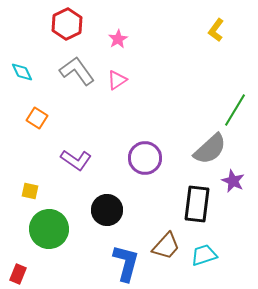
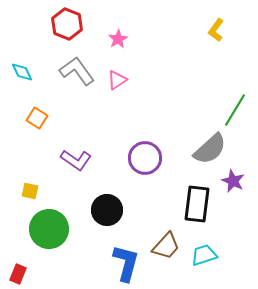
red hexagon: rotated 12 degrees counterclockwise
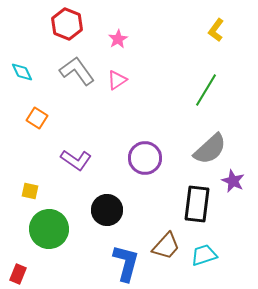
green line: moved 29 px left, 20 px up
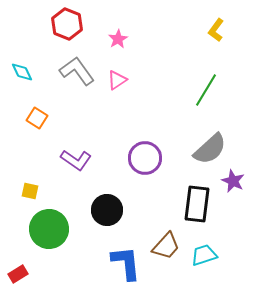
blue L-shape: rotated 21 degrees counterclockwise
red rectangle: rotated 36 degrees clockwise
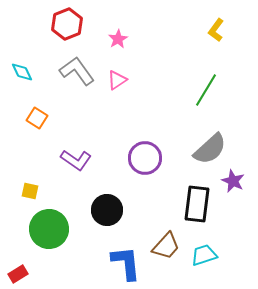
red hexagon: rotated 16 degrees clockwise
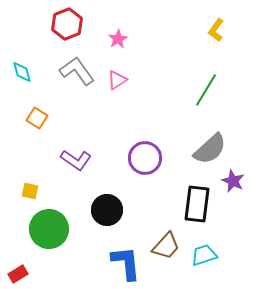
cyan diamond: rotated 10 degrees clockwise
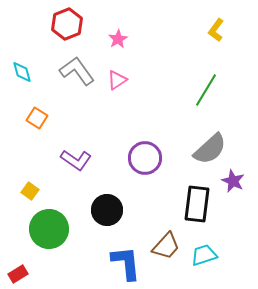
yellow square: rotated 24 degrees clockwise
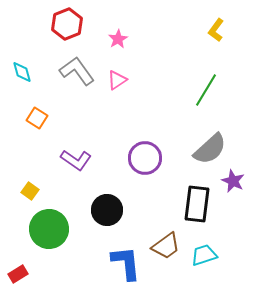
brown trapezoid: rotated 12 degrees clockwise
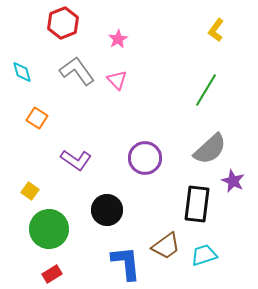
red hexagon: moved 4 px left, 1 px up
pink triangle: rotated 40 degrees counterclockwise
red rectangle: moved 34 px right
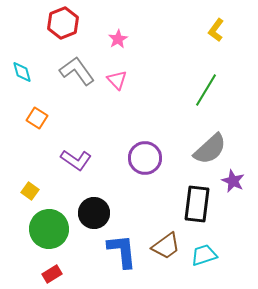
black circle: moved 13 px left, 3 px down
blue L-shape: moved 4 px left, 12 px up
